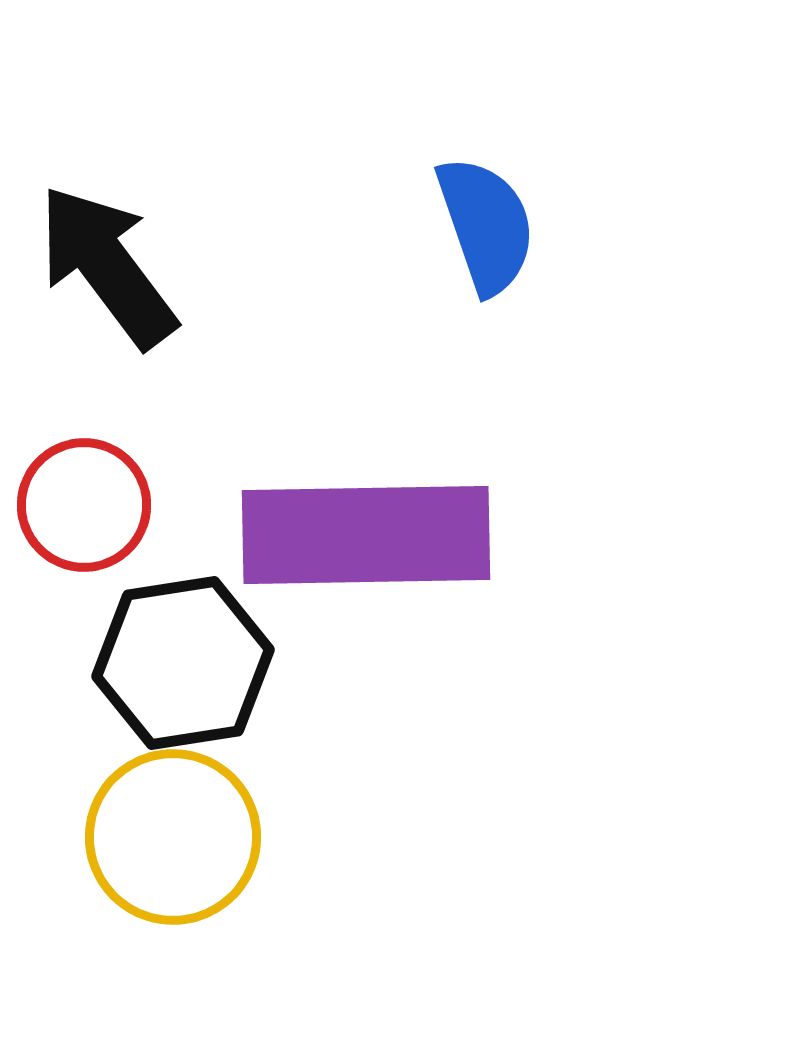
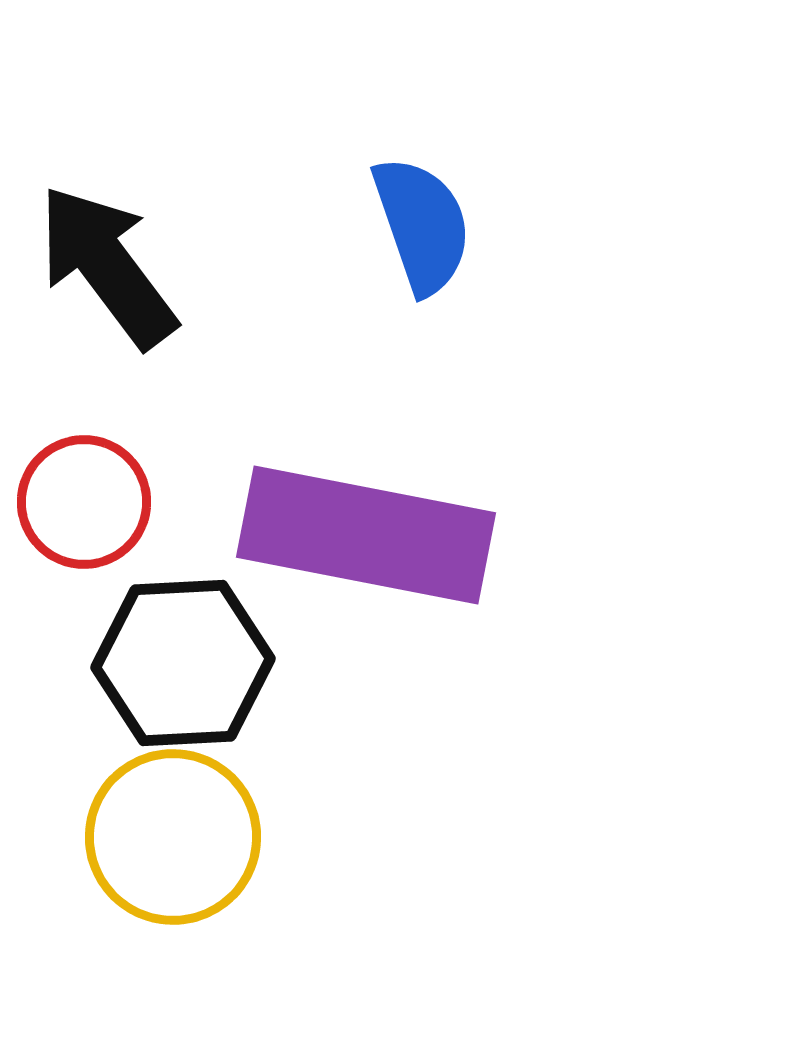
blue semicircle: moved 64 px left
red circle: moved 3 px up
purple rectangle: rotated 12 degrees clockwise
black hexagon: rotated 6 degrees clockwise
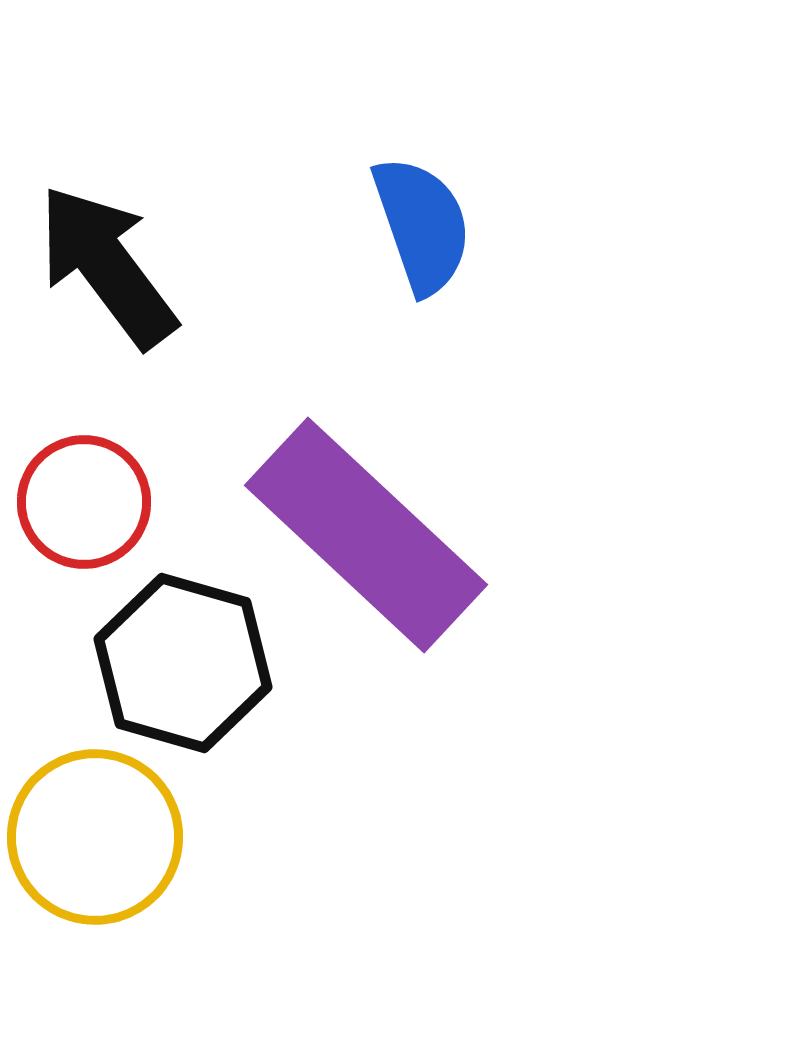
purple rectangle: rotated 32 degrees clockwise
black hexagon: rotated 19 degrees clockwise
yellow circle: moved 78 px left
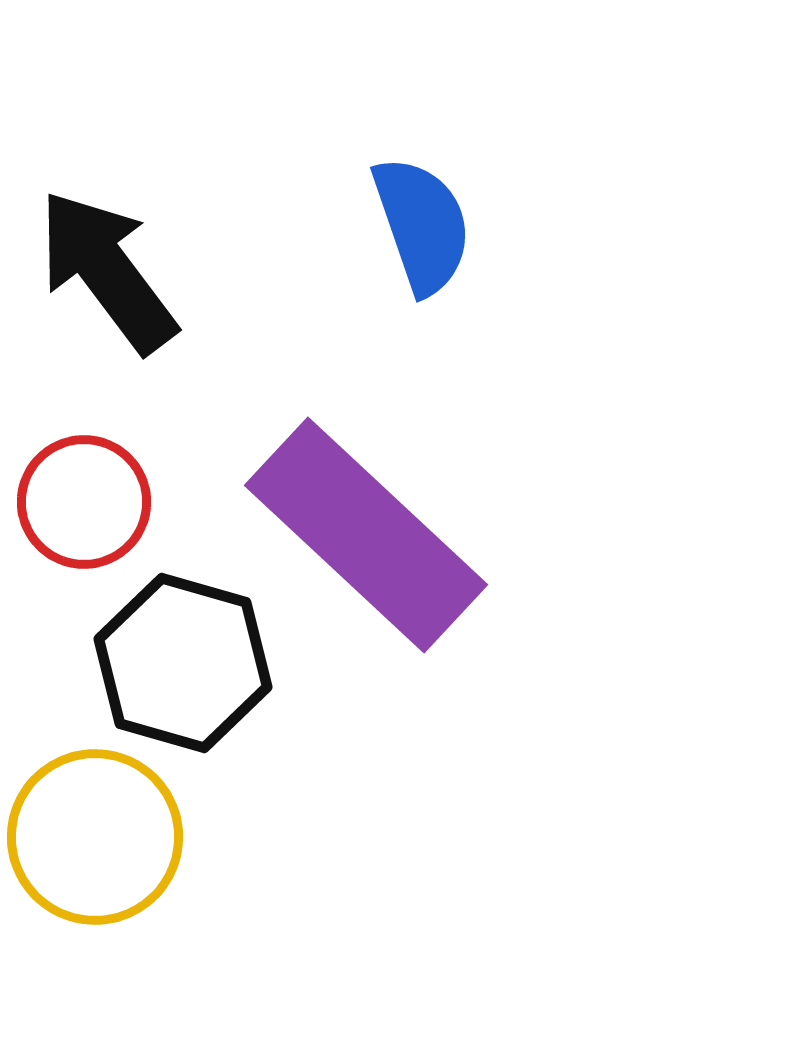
black arrow: moved 5 px down
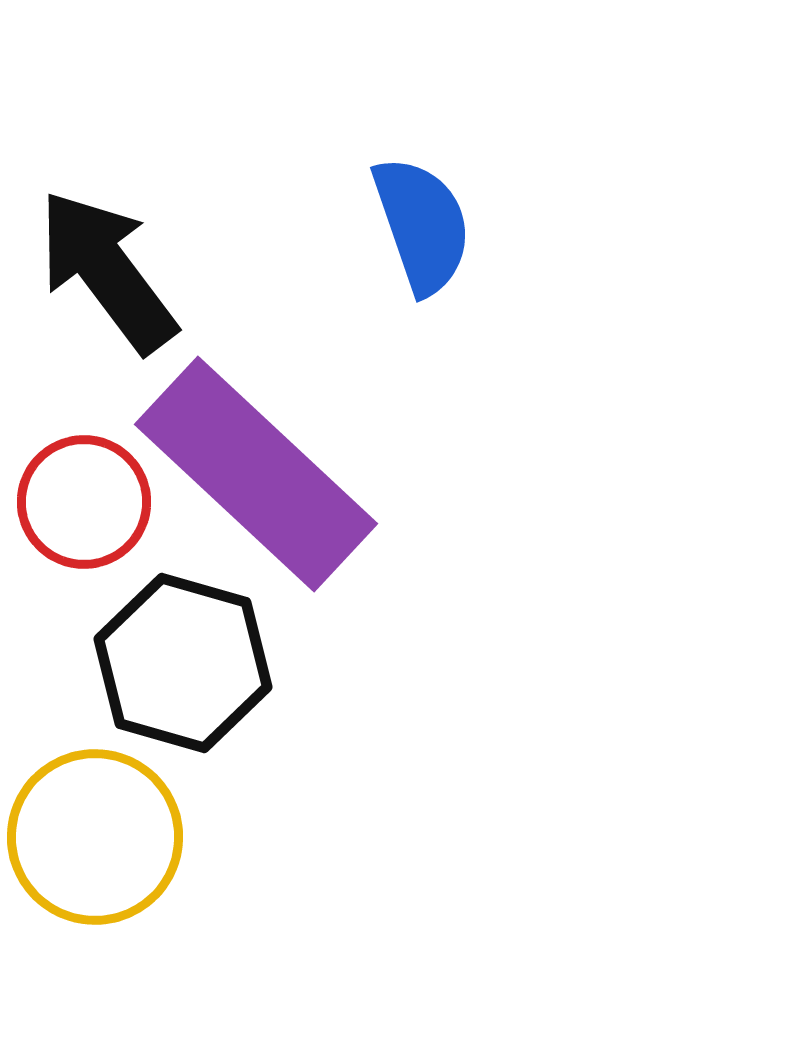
purple rectangle: moved 110 px left, 61 px up
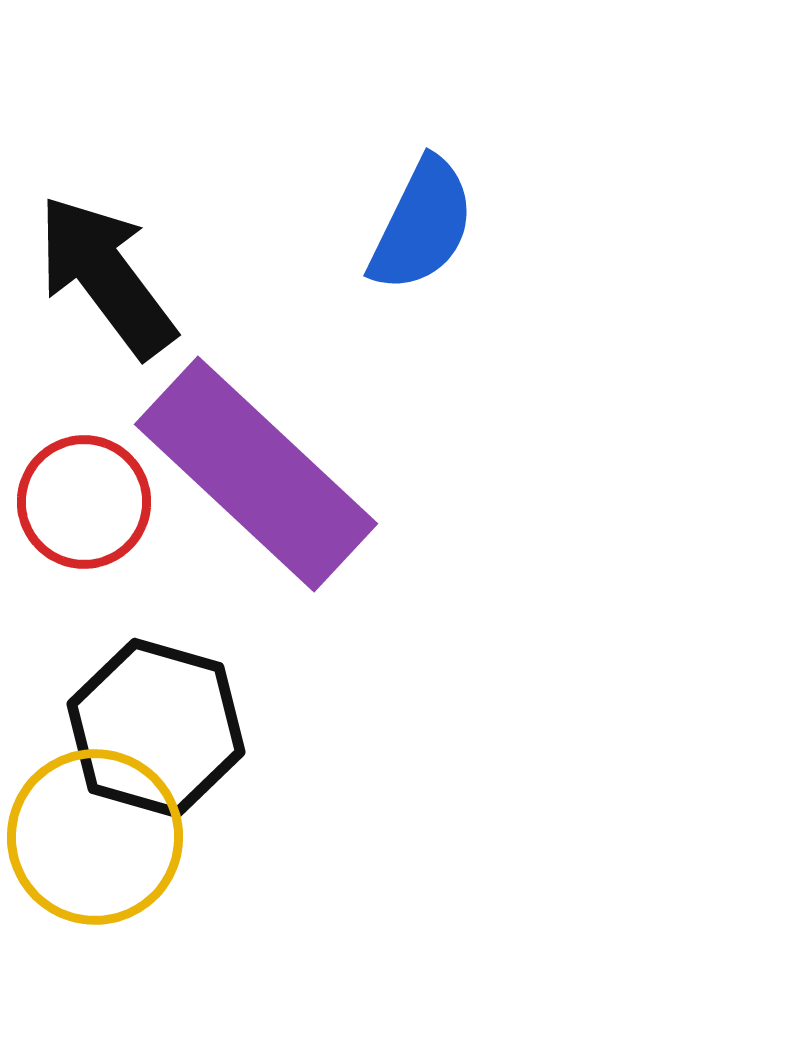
blue semicircle: rotated 45 degrees clockwise
black arrow: moved 1 px left, 5 px down
black hexagon: moved 27 px left, 65 px down
